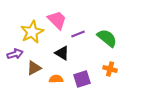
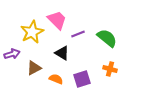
purple arrow: moved 3 px left
orange semicircle: rotated 24 degrees clockwise
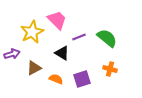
purple line: moved 1 px right, 3 px down
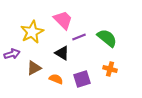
pink trapezoid: moved 6 px right
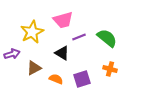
pink trapezoid: rotated 120 degrees clockwise
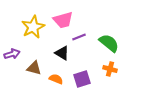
yellow star: moved 1 px right, 5 px up
green semicircle: moved 2 px right, 5 px down
brown triangle: rotated 42 degrees clockwise
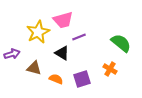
yellow star: moved 5 px right, 5 px down
green semicircle: moved 12 px right
orange cross: rotated 16 degrees clockwise
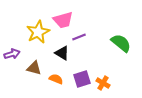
orange cross: moved 7 px left, 14 px down
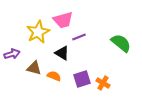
orange semicircle: moved 2 px left, 3 px up
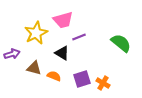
yellow star: moved 2 px left, 1 px down
